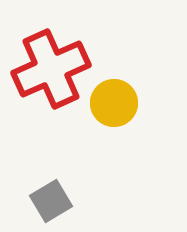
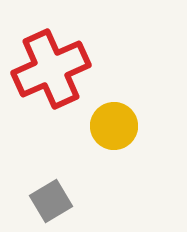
yellow circle: moved 23 px down
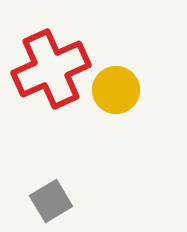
yellow circle: moved 2 px right, 36 px up
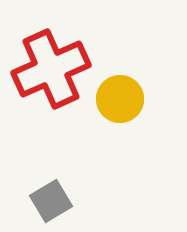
yellow circle: moved 4 px right, 9 px down
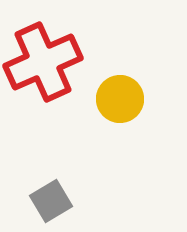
red cross: moved 8 px left, 7 px up
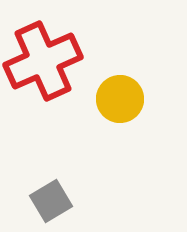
red cross: moved 1 px up
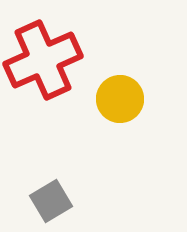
red cross: moved 1 px up
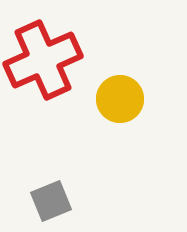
gray square: rotated 9 degrees clockwise
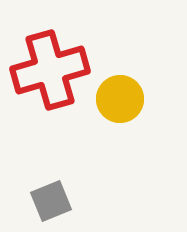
red cross: moved 7 px right, 10 px down; rotated 8 degrees clockwise
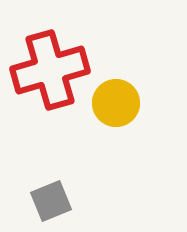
yellow circle: moved 4 px left, 4 px down
